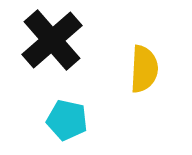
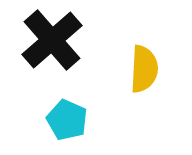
cyan pentagon: rotated 12 degrees clockwise
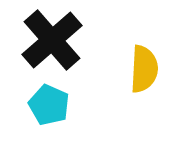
cyan pentagon: moved 18 px left, 15 px up
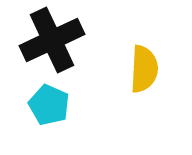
black cross: rotated 16 degrees clockwise
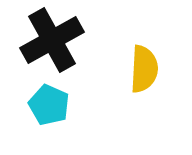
black cross: rotated 4 degrees counterclockwise
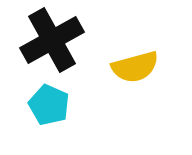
yellow semicircle: moved 9 px left, 2 px up; rotated 72 degrees clockwise
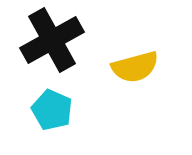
cyan pentagon: moved 3 px right, 5 px down
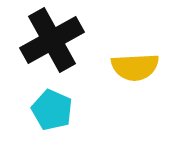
yellow semicircle: rotated 12 degrees clockwise
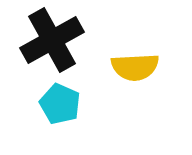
cyan pentagon: moved 8 px right, 6 px up
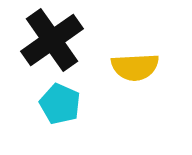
black cross: rotated 6 degrees counterclockwise
